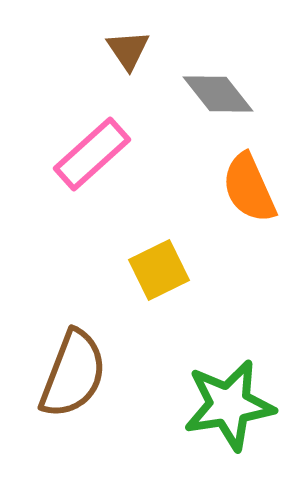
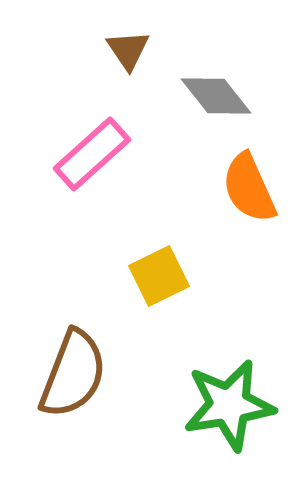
gray diamond: moved 2 px left, 2 px down
yellow square: moved 6 px down
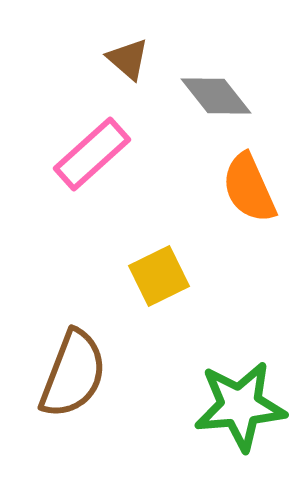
brown triangle: moved 9 px down; rotated 15 degrees counterclockwise
green star: moved 11 px right, 1 px down; rotated 4 degrees clockwise
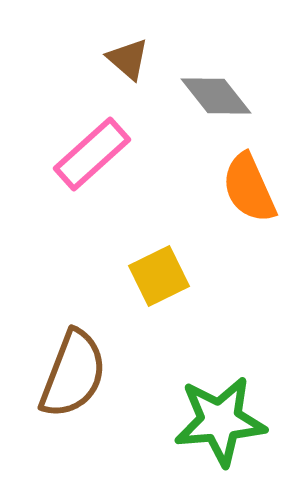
green star: moved 20 px left, 15 px down
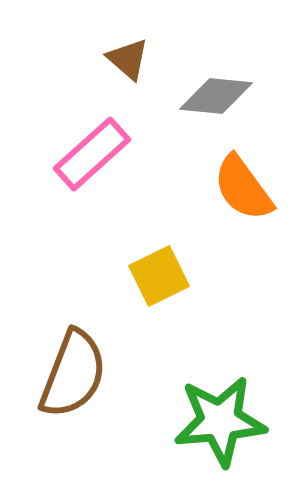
gray diamond: rotated 46 degrees counterclockwise
orange semicircle: moved 6 px left; rotated 12 degrees counterclockwise
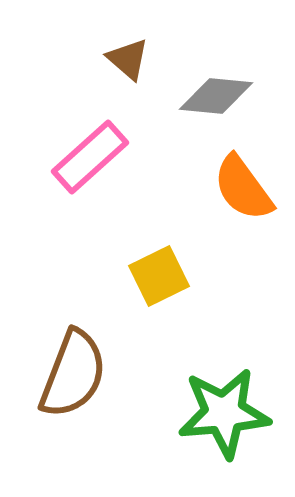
pink rectangle: moved 2 px left, 3 px down
green star: moved 4 px right, 8 px up
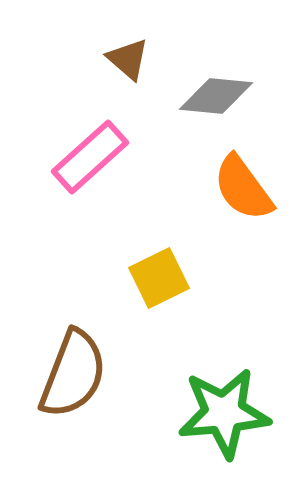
yellow square: moved 2 px down
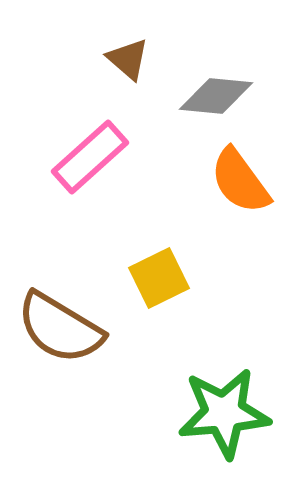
orange semicircle: moved 3 px left, 7 px up
brown semicircle: moved 13 px left, 46 px up; rotated 100 degrees clockwise
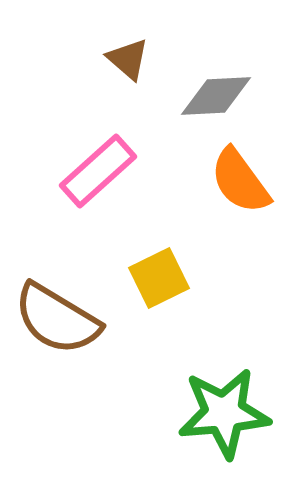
gray diamond: rotated 8 degrees counterclockwise
pink rectangle: moved 8 px right, 14 px down
brown semicircle: moved 3 px left, 9 px up
